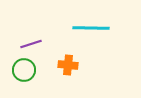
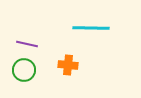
purple line: moved 4 px left; rotated 30 degrees clockwise
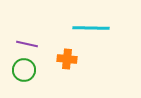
orange cross: moved 1 px left, 6 px up
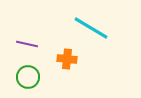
cyan line: rotated 30 degrees clockwise
green circle: moved 4 px right, 7 px down
